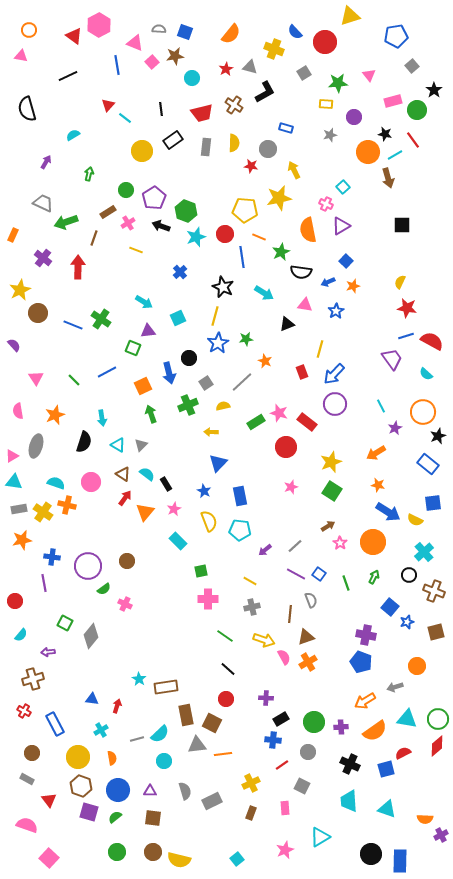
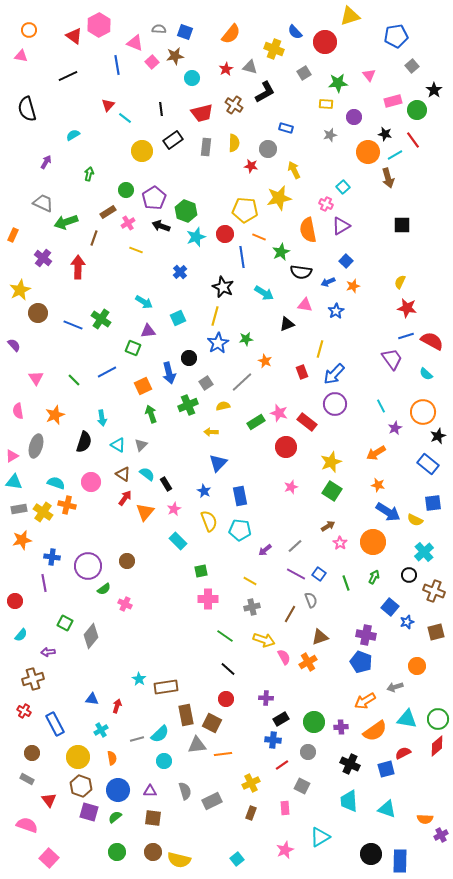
brown line at (290, 614): rotated 24 degrees clockwise
brown triangle at (306, 637): moved 14 px right
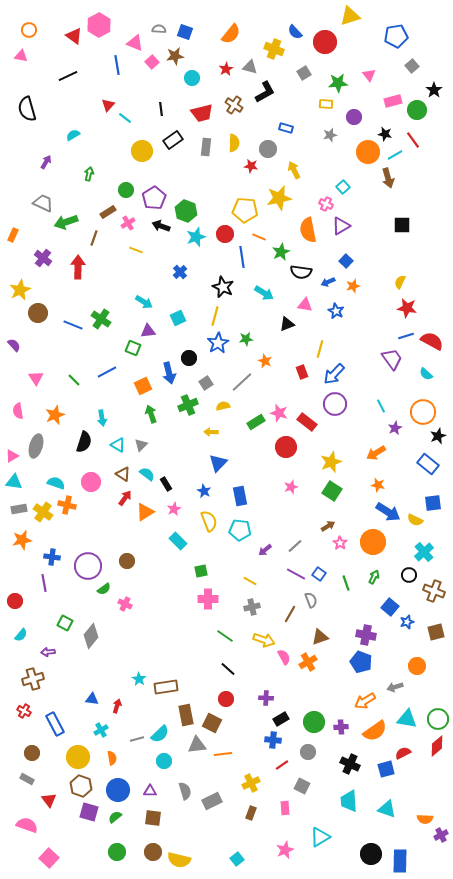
blue star at (336, 311): rotated 14 degrees counterclockwise
orange triangle at (145, 512): rotated 18 degrees clockwise
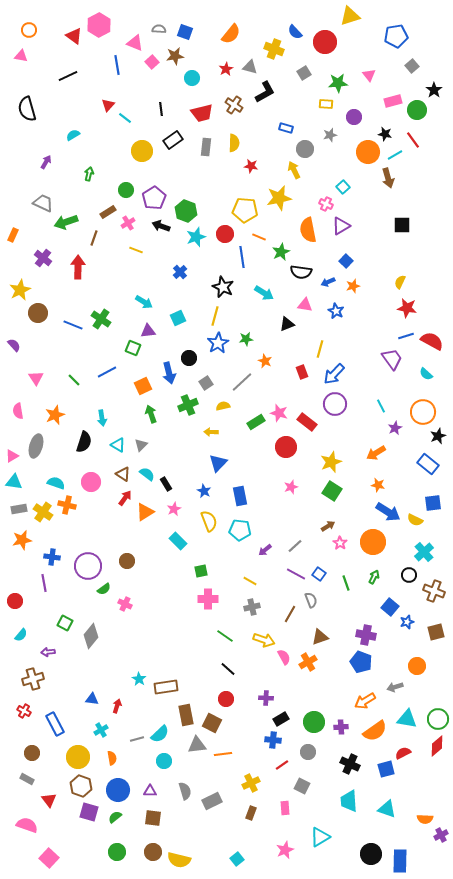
gray circle at (268, 149): moved 37 px right
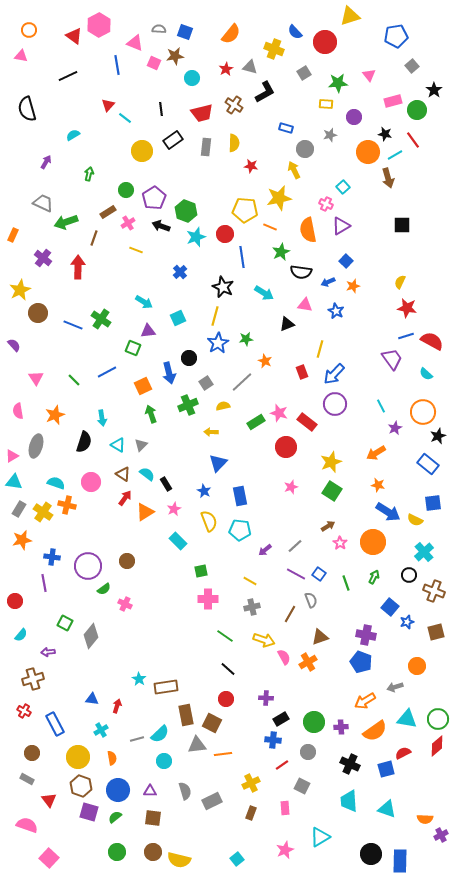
pink square at (152, 62): moved 2 px right, 1 px down; rotated 24 degrees counterclockwise
orange line at (259, 237): moved 11 px right, 10 px up
gray rectangle at (19, 509): rotated 49 degrees counterclockwise
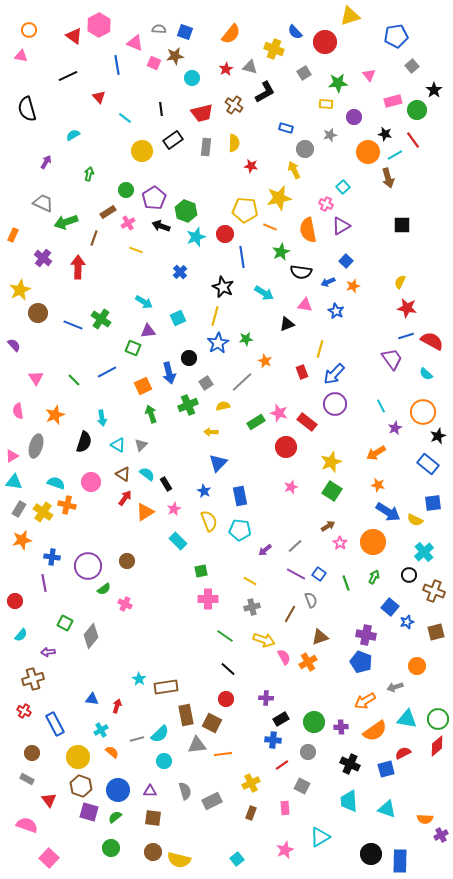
red triangle at (108, 105): moved 9 px left, 8 px up; rotated 24 degrees counterclockwise
orange semicircle at (112, 758): moved 6 px up; rotated 40 degrees counterclockwise
green circle at (117, 852): moved 6 px left, 4 px up
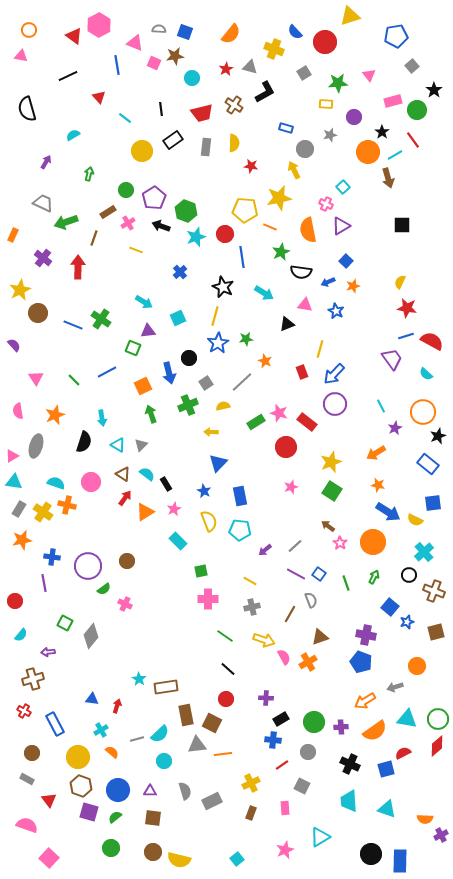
black star at (385, 134): moved 3 px left, 2 px up; rotated 24 degrees clockwise
brown arrow at (328, 526): rotated 112 degrees counterclockwise
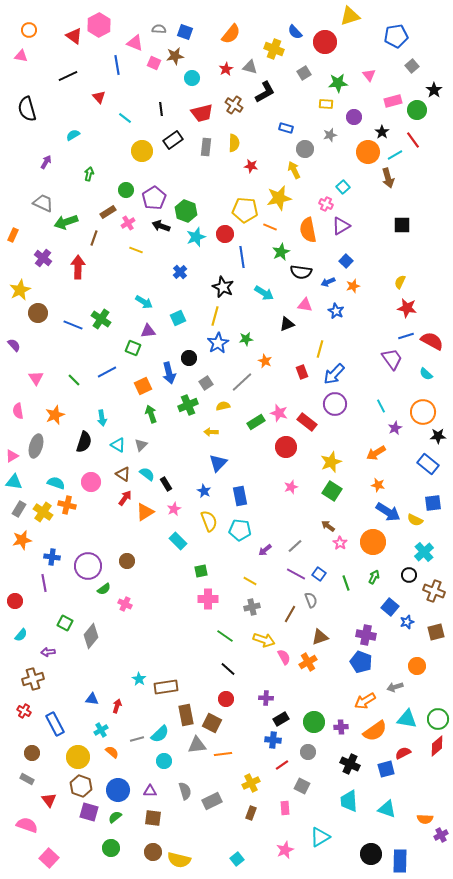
black star at (438, 436): rotated 21 degrees clockwise
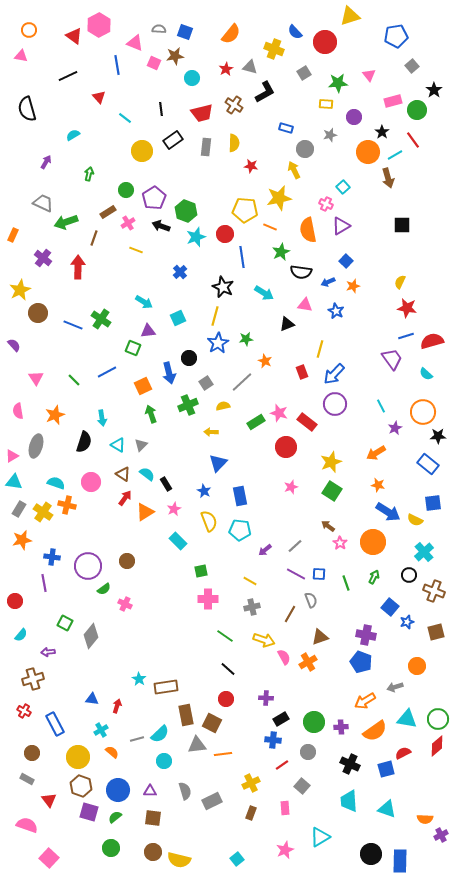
red semicircle at (432, 341): rotated 45 degrees counterclockwise
blue square at (319, 574): rotated 32 degrees counterclockwise
gray square at (302, 786): rotated 14 degrees clockwise
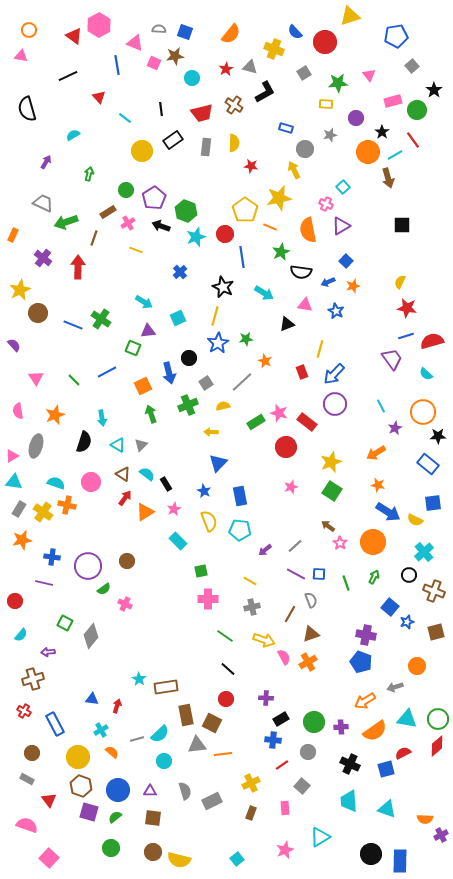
purple circle at (354, 117): moved 2 px right, 1 px down
yellow pentagon at (245, 210): rotated 30 degrees clockwise
purple line at (44, 583): rotated 66 degrees counterclockwise
brown triangle at (320, 637): moved 9 px left, 3 px up
